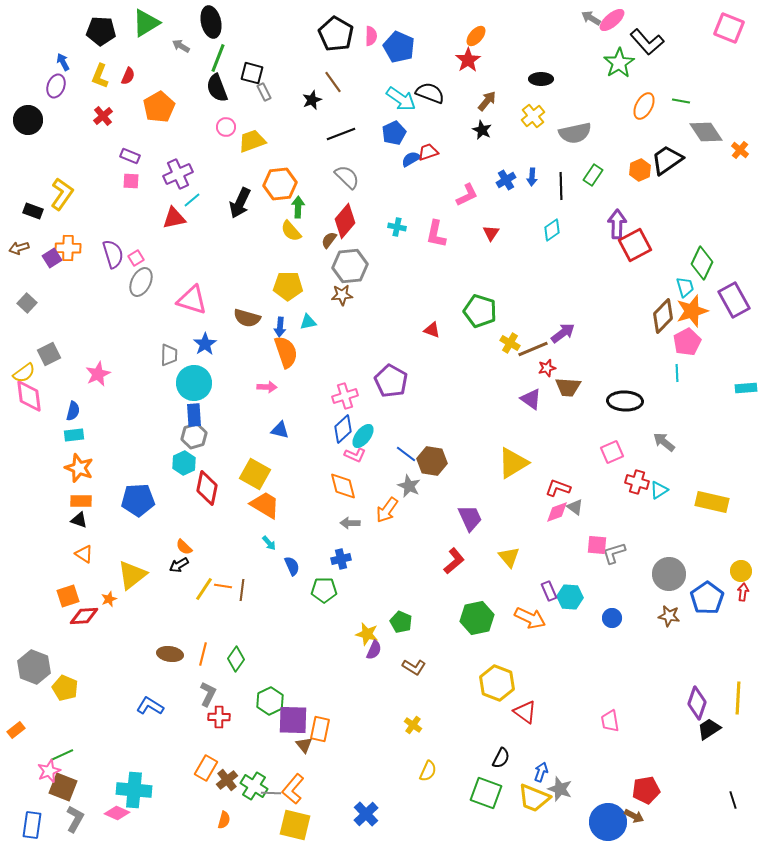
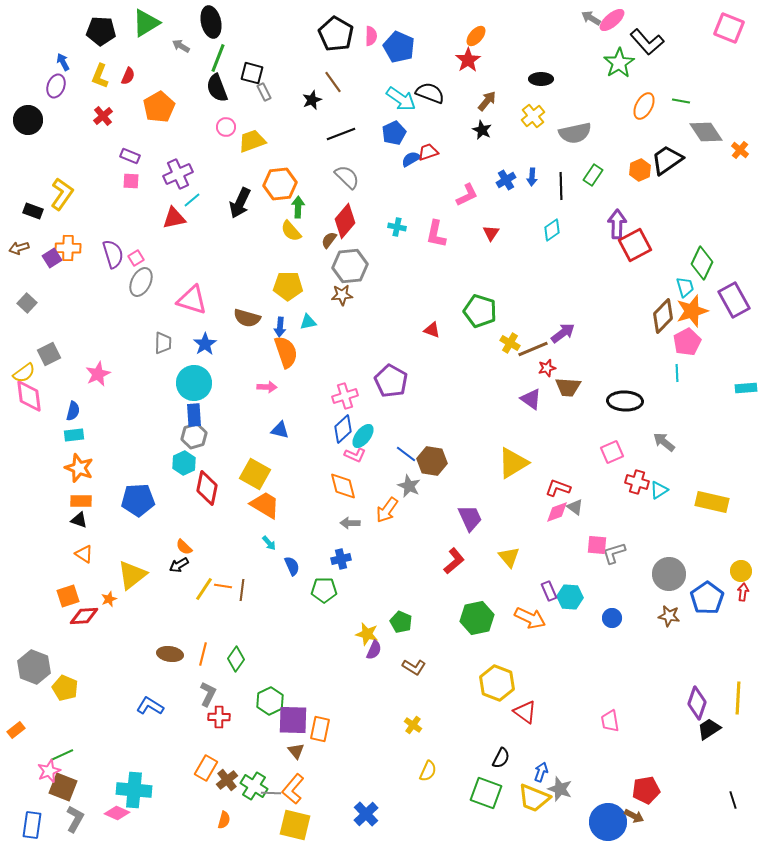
gray trapezoid at (169, 355): moved 6 px left, 12 px up
brown triangle at (304, 745): moved 8 px left, 6 px down
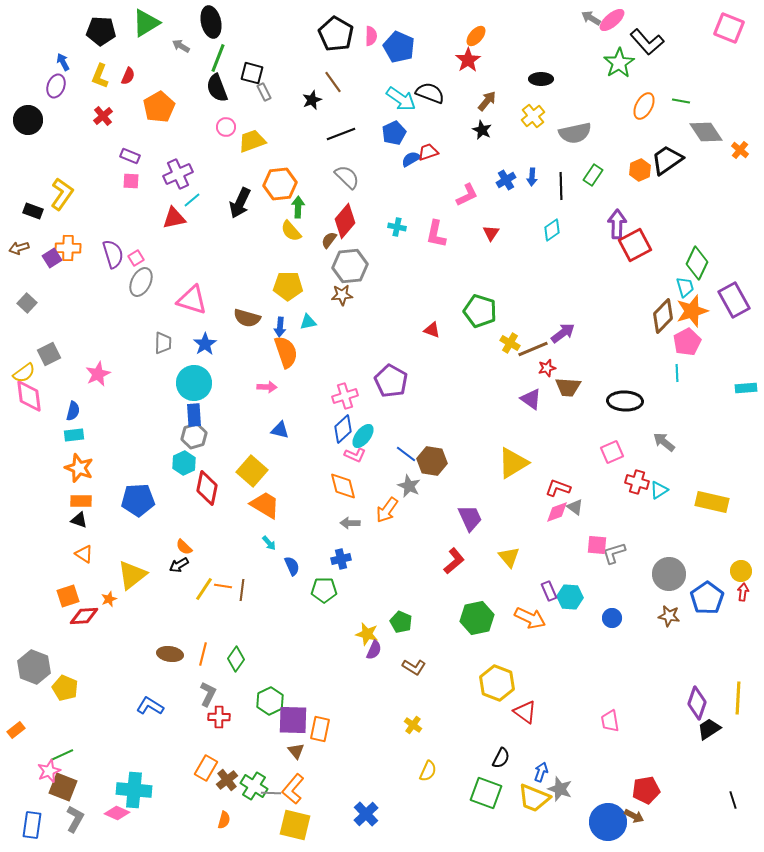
green diamond at (702, 263): moved 5 px left
yellow square at (255, 474): moved 3 px left, 3 px up; rotated 12 degrees clockwise
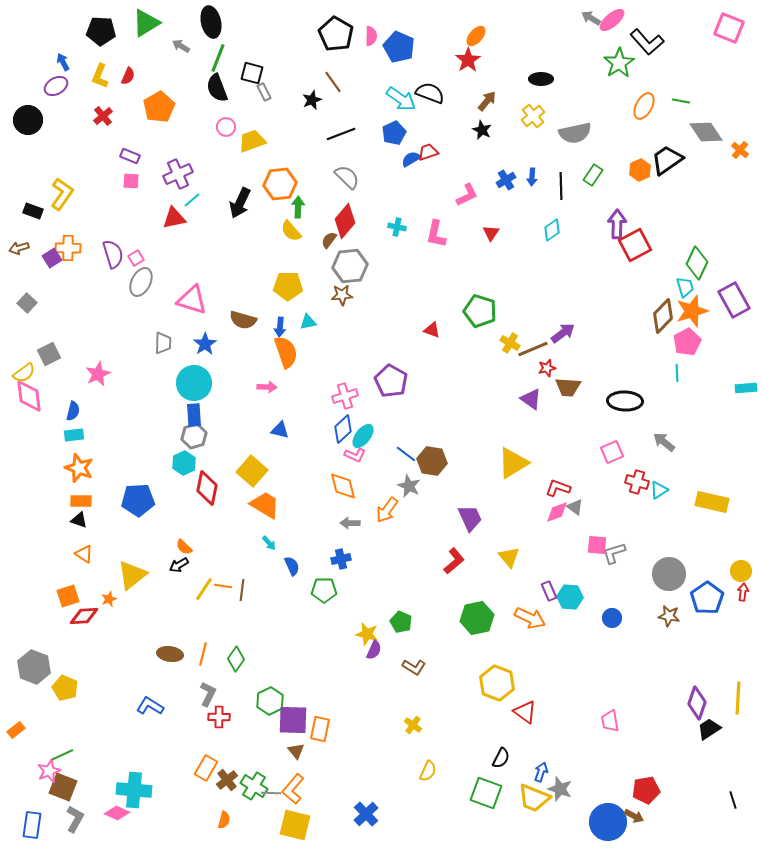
purple ellipse at (56, 86): rotated 40 degrees clockwise
brown semicircle at (247, 318): moved 4 px left, 2 px down
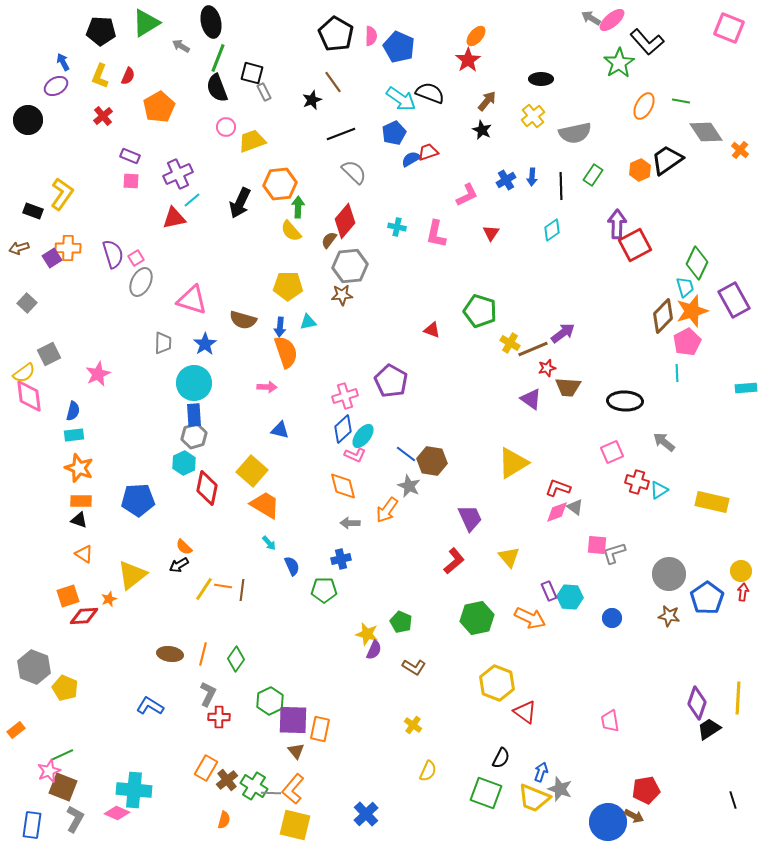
gray semicircle at (347, 177): moved 7 px right, 5 px up
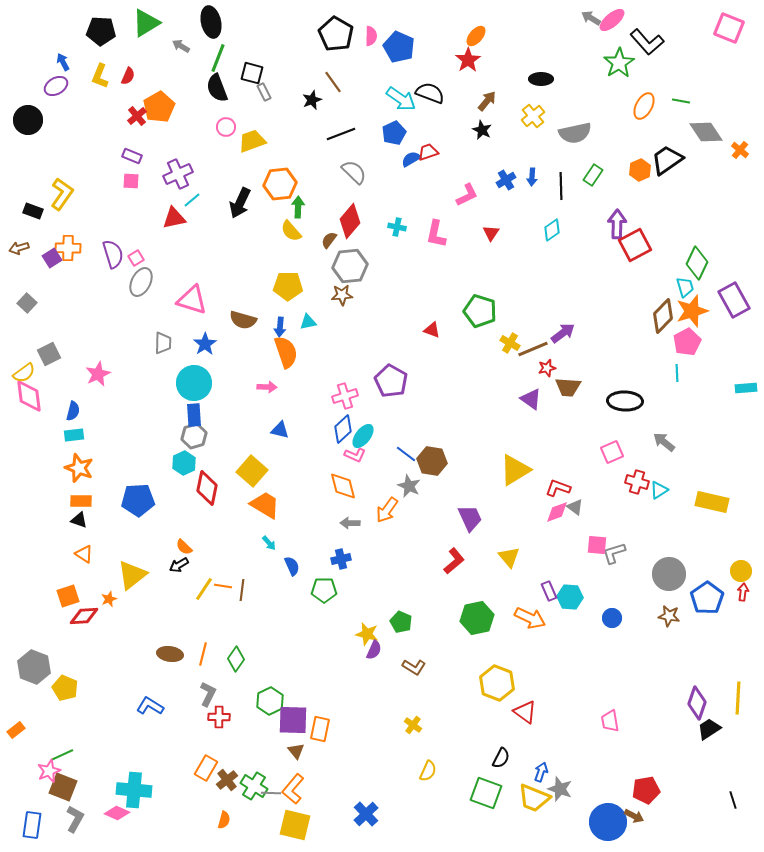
red cross at (103, 116): moved 34 px right
purple rectangle at (130, 156): moved 2 px right
red diamond at (345, 221): moved 5 px right
yellow triangle at (513, 463): moved 2 px right, 7 px down
